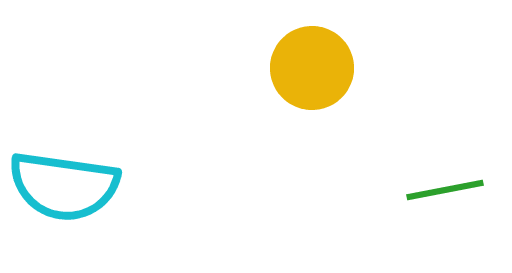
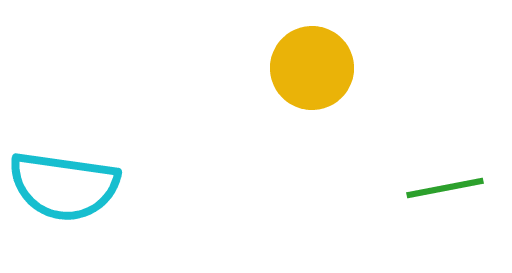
green line: moved 2 px up
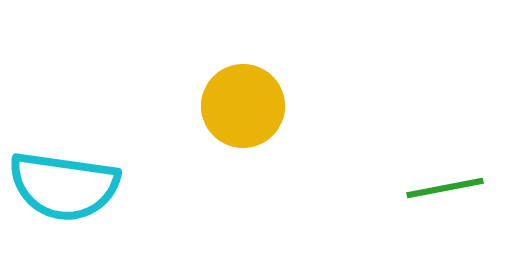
yellow circle: moved 69 px left, 38 px down
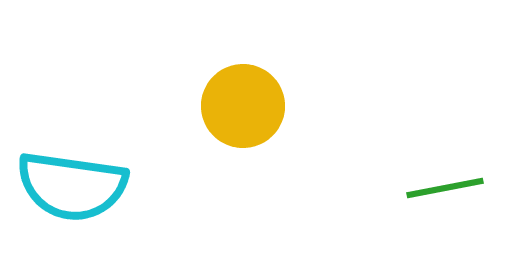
cyan semicircle: moved 8 px right
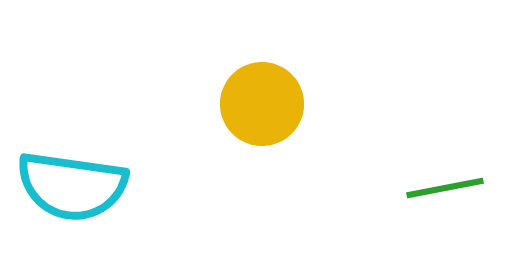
yellow circle: moved 19 px right, 2 px up
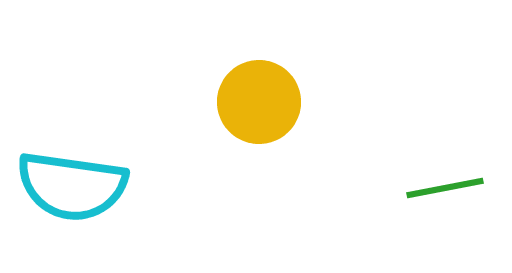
yellow circle: moved 3 px left, 2 px up
